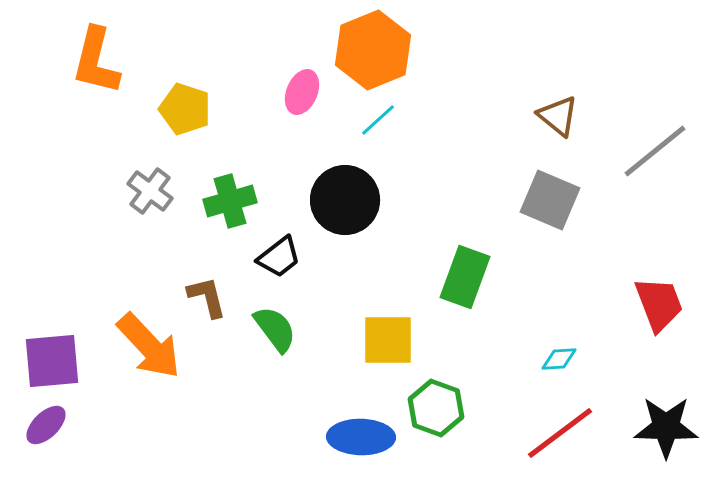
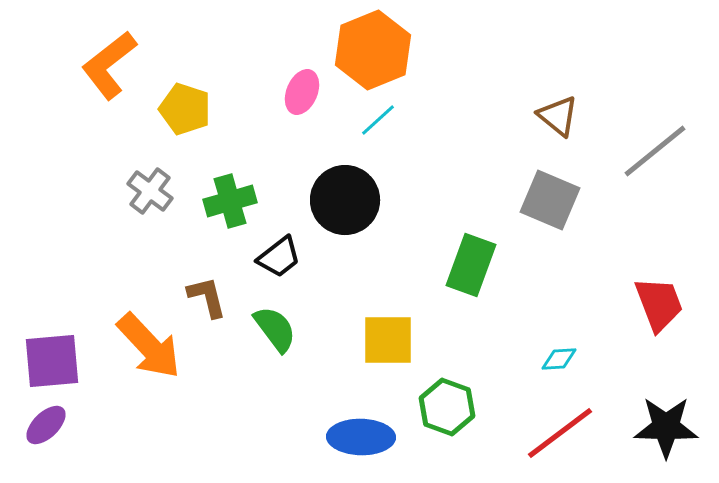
orange L-shape: moved 13 px right, 4 px down; rotated 38 degrees clockwise
green rectangle: moved 6 px right, 12 px up
green hexagon: moved 11 px right, 1 px up
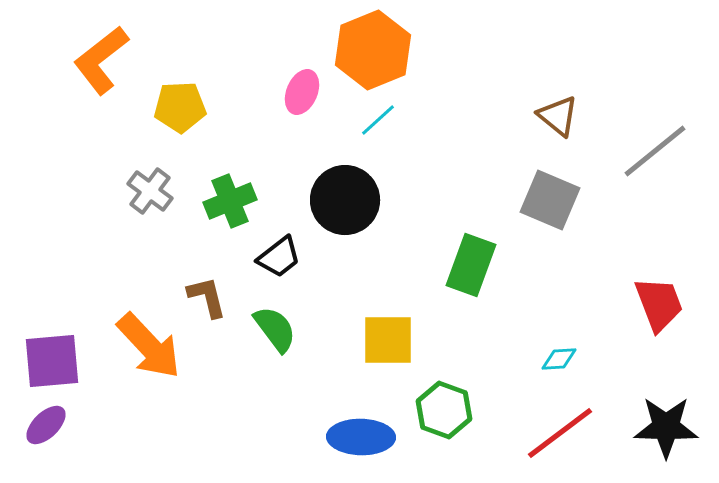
orange L-shape: moved 8 px left, 5 px up
yellow pentagon: moved 5 px left, 2 px up; rotated 21 degrees counterclockwise
green cross: rotated 6 degrees counterclockwise
green hexagon: moved 3 px left, 3 px down
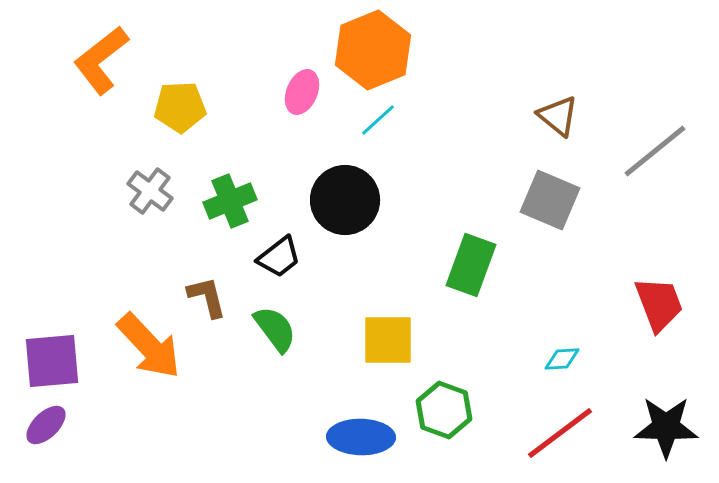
cyan diamond: moved 3 px right
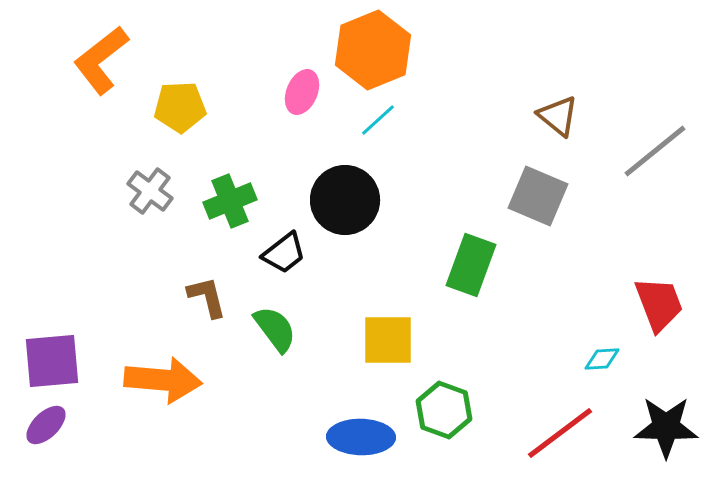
gray square: moved 12 px left, 4 px up
black trapezoid: moved 5 px right, 4 px up
orange arrow: moved 14 px right, 34 px down; rotated 42 degrees counterclockwise
cyan diamond: moved 40 px right
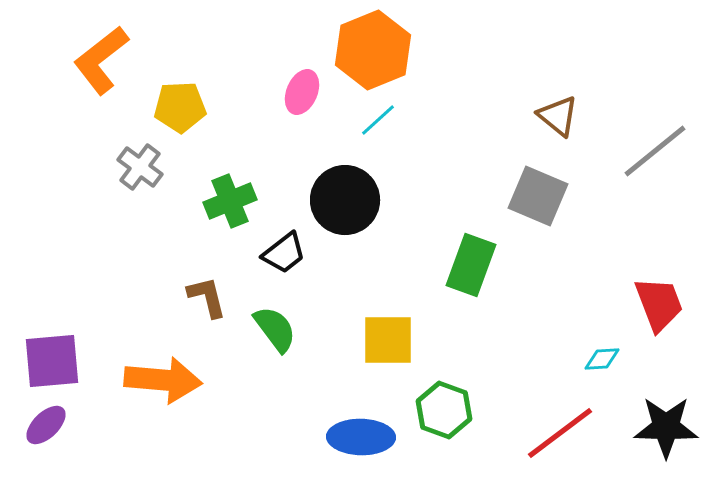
gray cross: moved 10 px left, 24 px up
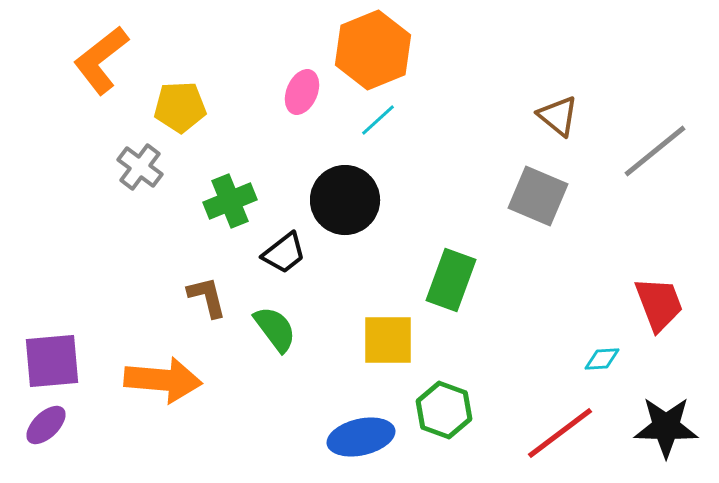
green rectangle: moved 20 px left, 15 px down
blue ellipse: rotated 14 degrees counterclockwise
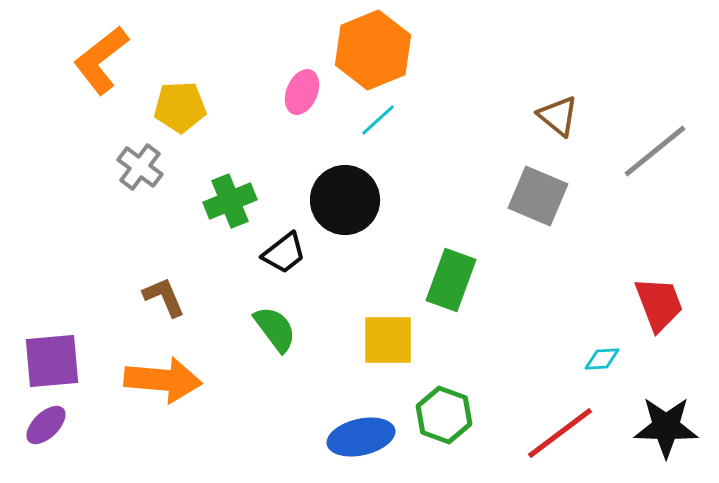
brown L-shape: moved 43 px left; rotated 9 degrees counterclockwise
green hexagon: moved 5 px down
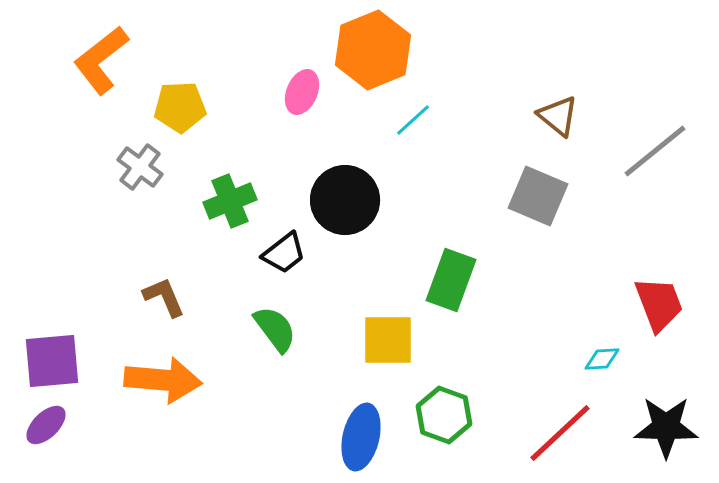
cyan line: moved 35 px right
red line: rotated 6 degrees counterclockwise
blue ellipse: rotated 64 degrees counterclockwise
